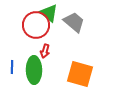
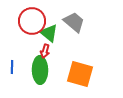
green triangle: moved 20 px down
red circle: moved 4 px left, 4 px up
green ellipse: moved 6 px right
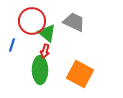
gray trapezoid: rotated 15 degrees counterclockwise
green triangle: moved 2 px left
blue line: moved 22 px up; rotated 16 degrees clockwise
orange square: rotated 12 degrees clockwise
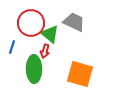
red circle: moved 1 px left, 2 px down
green triangle: moved 3 px right, 1 px down
blue line: moved 2 px down
green ellipse: moved 6 px left, 1 px up
orange square: rotated 12 degrees counterclockwise
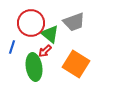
gray trapezoid: rotated 135 degrees clockwise
red arrow: rotated 32 degrees clockwise
green ellipse: moved 2 px up; rotated 8 degrees counterclockwise
orange square: moved 4 px left, 10 px up; rotated 16 degrees clockwise
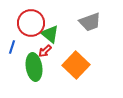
gray trapezoid: moved 16 px right
orange square: moved 1 px down; rotated 12 degrees clockwise
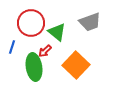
green triangle: moved 7 px right, 2 px up
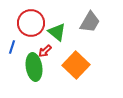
gray trapezoid: rotated 40 degrees counterclockwise
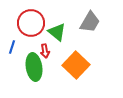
red arrow: rotated 56 degrees counterclockwise
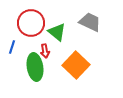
gray trapezoid: rotated 95 degrees counterclockwise
green ellipse: moved 1 px right
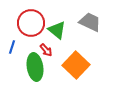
green triangle: moved 2 px up
red arrow: moved 1 px right, 1 px up; rotated 32 degrees counterclockwise
